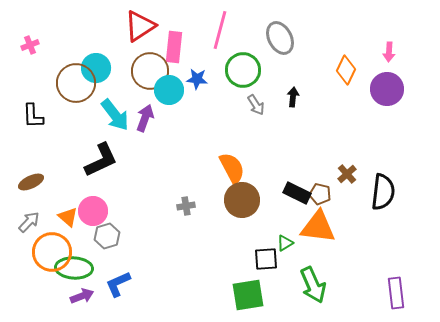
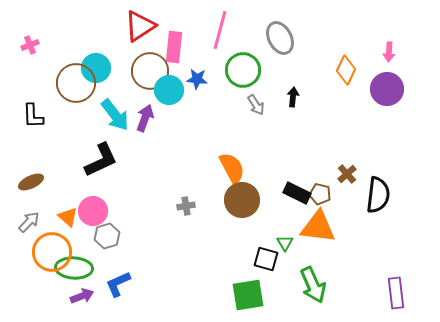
black semicircle at (383, 192): moved 5 px left, 3 px down
green triangle at (285, 243): rotated 30 degrees counterclockwise
black square at (266, 259): rotated 20 degrees clockwise
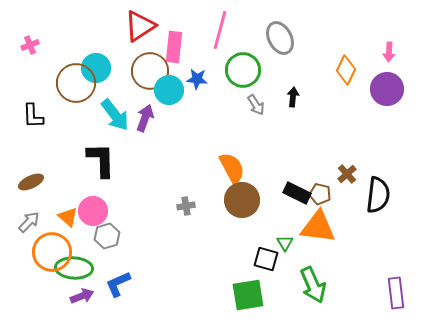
black L-shape at (101, 160): rotated 66 degrees counterclockwise
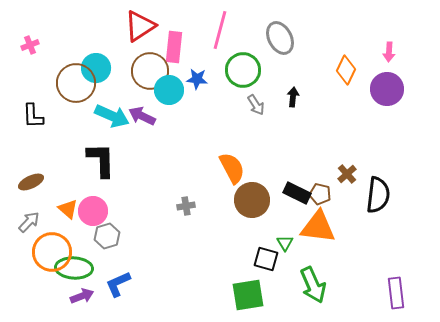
cyan arrow at (115, 115): moved 3 px left, 1 px down; rotated 28 degrees counterclockwise
purple arrow at (145, 118): moved 3 px left, 2 px up; rotated 84 degrees counterclockwise
brown circle at (242, 200): moved 10 px right
orange triangle at (68, 217): moved 8 px up
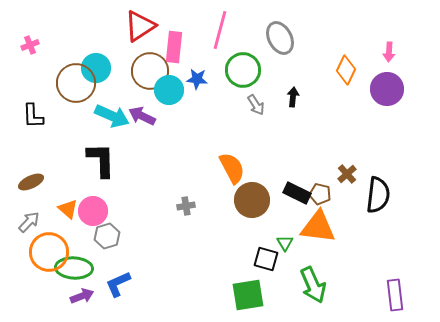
orange circle at (52, 252): moved 3 px left
purple rectangle at (396, 293): moved 1 px left, 2 px down
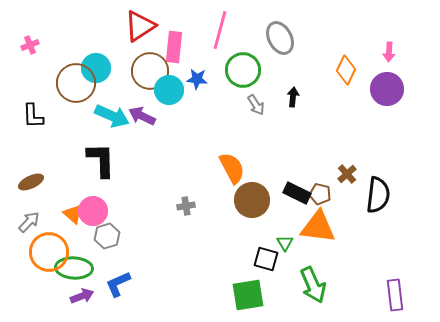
orange triangle at (68, 209): moved 5 px right, 5 px down
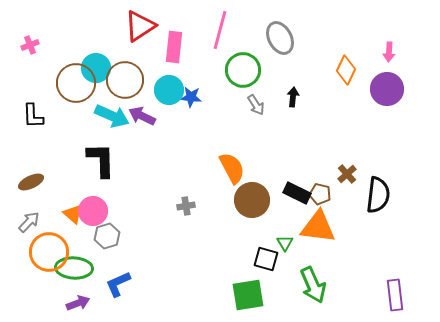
brown circle at (150, 71): moved 25 px left, 9 px down
blue star at (197, 79): moved 6 px left, 18 px down
purple arrow at (82, 296): moved 4 px left, 7 px down
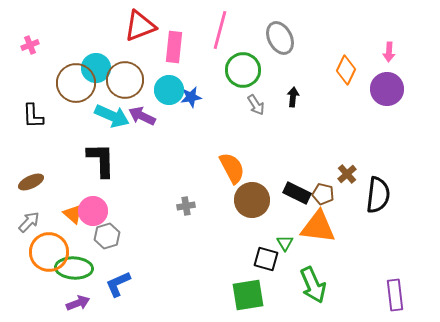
red triangle at (140, 26): rotated 12 degrees clockwise
blue star at (191, 97): rotated 15 degrees counterclockwise
brown pentagon at (320, 194): moved 3 px right
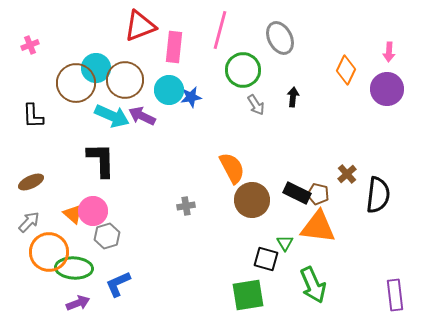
brown pentagon at (323, 194): moved 5 px left
